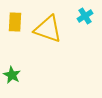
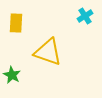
yellow rectangle: moved 1 px right, 1 px down
yellow triangle: moved 23 px down
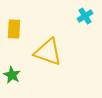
yellow rectangle: moved 2 px left, 6 px down
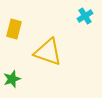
yellow rectangle: rotated 12 degrees clockwise
green star: moved 4 px down; rotated 24 degrees clockwise
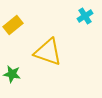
yellow rectangle: moved 1 px left, 4 px up; rotated 36 degrees clockwise
green star: moved 5 px up; rotated 30 degrees clockwise
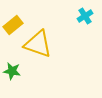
yellow triangle: moved 10 px left, 8 px up
green star: moved 3 px up
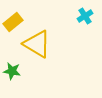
yellow rectangle: moved 3 px up
yellow triangle: moved 1 px left; rotated 12 degrees clockwise
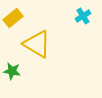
cyan cross: moved 2 px left
yellow rectangle: moved 4 px up
